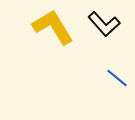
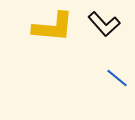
yellow L-shape: rotated 126 degrees clockwise
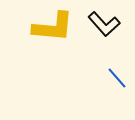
blue line: rotated 10 degrees clockwise
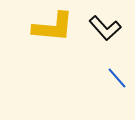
black L-shape: moved 1 px right, 4 px down
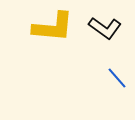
black L-shape: rotated 12 degrees counterclockwise
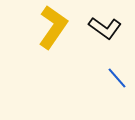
yellow L-shape: rotated 60 degrees counterclockwise
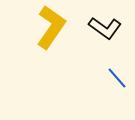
yellow L-shape: moved 2 px left
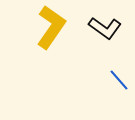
blue line: moved 2 px right, 2 px down
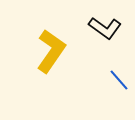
yellow L-shape: moved 24 px down
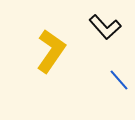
black L-shape: moved 1 px up; rotated 12 degrees clockwise
